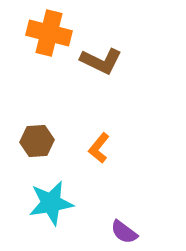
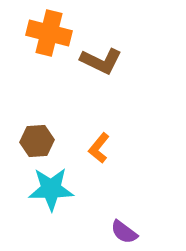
cyan star: moved 14 px up; rotated 9 degrees clockwise
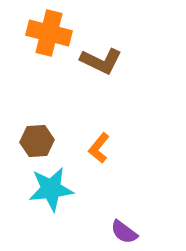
cyan star: rotated 6 degrees counterclockwise
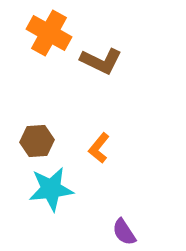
orange cross: rotated 15 degrees clockwise
purple semicircle: rotated 20 degrees clockwise
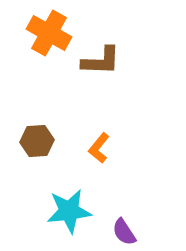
brown L-shape: rotated 24 degrees counterclockwise
cyan star: moved 18 px right, 22 px down
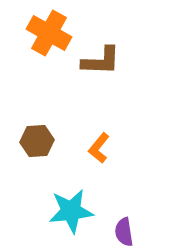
cyan star: moved 2 px right
purple semicircle: rotated 24 degrees clockwise
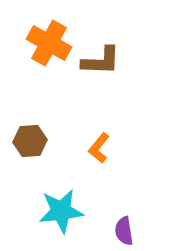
orange cross: moved 10 px down
brown hexagon: moved 7 px left
cyan star: moved 10 px left
purple semicircle: moved 1 px up
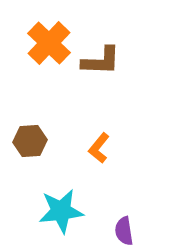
orange cross: rotated 15 degrees clockwise
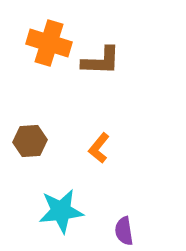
orange cross: rotated 27 degrees counterclockwise
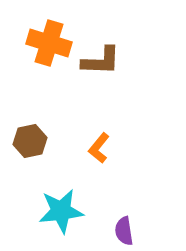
brown hexagon: rotated 8 degrees counterclockwise
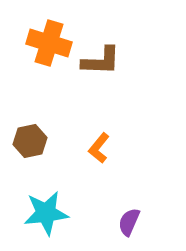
cyan star: moved 15 px left, 2 px down
purple semicircle: moved 5 px right, 9 px up; rotated 32 degrees clockwise
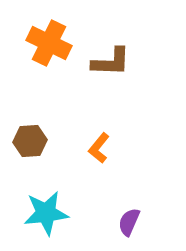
orange cross: rotated 9 degrees clockwise
brown L-shape: moved 10 px right, 1 px down
brown hexagon: rotated 8 degrees clockwise
